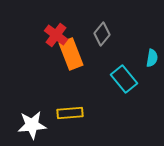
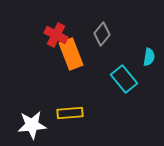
red cross: rotated 10 degrees counterclockwise
cyan semicircle: moved 3 px left, 1 px up
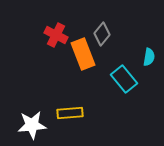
orange rectangle: moved 12 px right
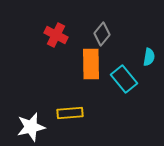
orange rectangle: moved 8 px right, 10 px down; rotated 20 degrees clockwise
white star: moved 1 px left, 2 px down; rotated 8 degrees counterclockwise
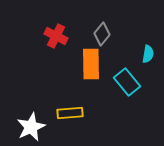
red cross: moved 1 px down
cyan semicircle: moved 1 px left, 3 px up
cyan rectangle: moved 3 px right, 3 px down
white star: rotated 12 degrees counterclockwise
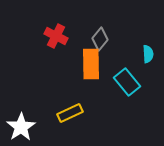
gray diamond: moved 2 px left, 5 px down
cyan semicircle: rotated 12 degrees counterclockwise
yellow rectangle: rotated 20 degrees counterclockwise
white star: moved 10 px left; rotated 8 degrees counterclockwise
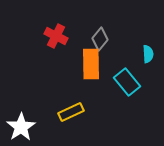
yellow rectangle: moved 1 px right, 1 px up
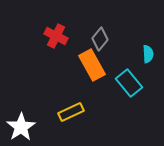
orange rectangle: moved 1 px right, 1 px down; rotated 28 degrees counterclockwise
cyan rectangle: moved 2 px right, 1 px down
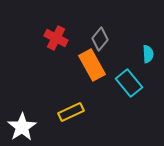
red cross: moved 2 px down
white star: moved 1 px right
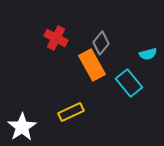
gray diamond: moved 1 px right, 4 px down
cyan semicircle: rotated 78 degrees clockwise
